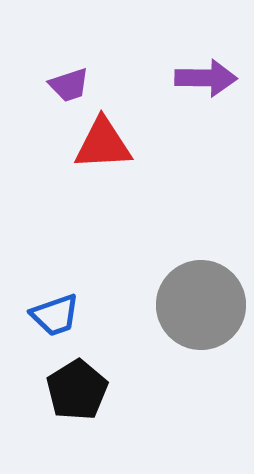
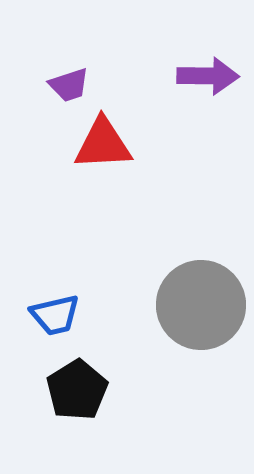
purple arrow: moved 2 px right, 2 px up
blue trapezoid: rotated 6 degrees clockwise
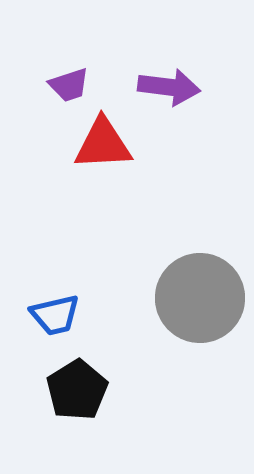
purple arrow: moved 39 px left, 11 px down; rotated 6 degrees clockwise
gray circle: moved 1 px left, 7 px up
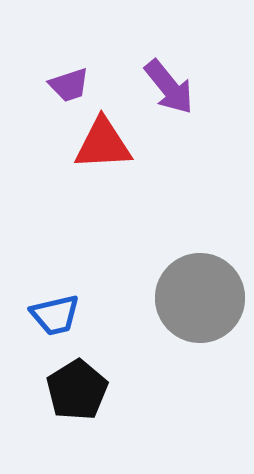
purple arrow: rotated 44 degrees clockwise
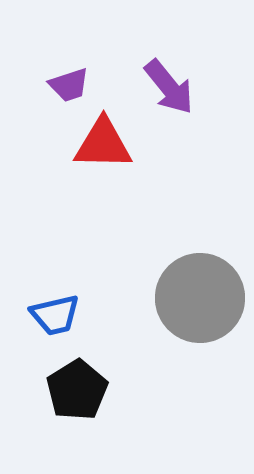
red triangle: rotated 4 degrees clockwise
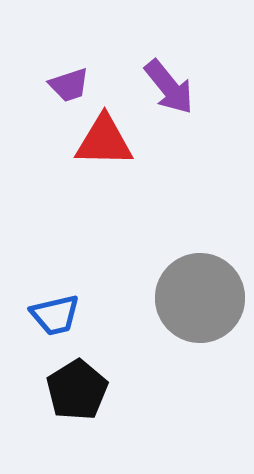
red triangle: moved 1 px right, 3 px up
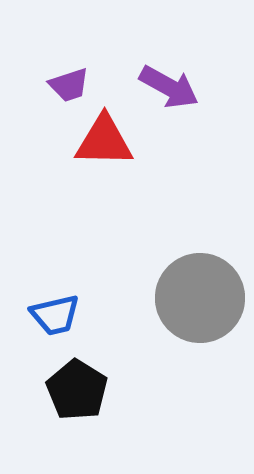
purple arrow: rotated 22 degrees counterclockwise
black pentagon: rotated 8 degrees counterclockwise
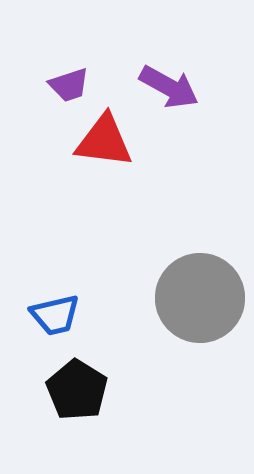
red triangle: rotated 6 degrees clockwise
